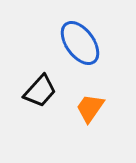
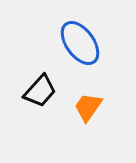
orange trapezoid: moved 2 px left, 1 px up
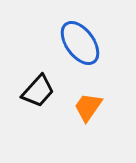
black trapezoid: moved 2 px left
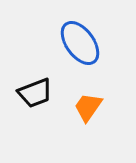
black trapezoid: moved 3 px left, 2 px down; rotated 27 degrees clockwise
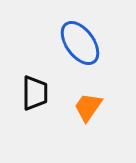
black trapezoid: rotated 69 degrees counterclockwise
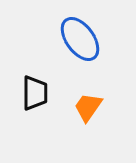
blue ellipse: moved 4 px up
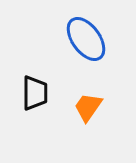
blue ellipse: moved 6 px right
